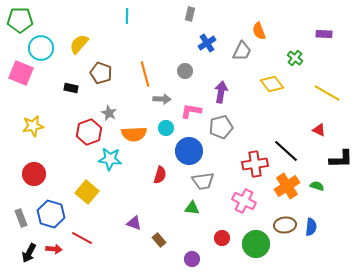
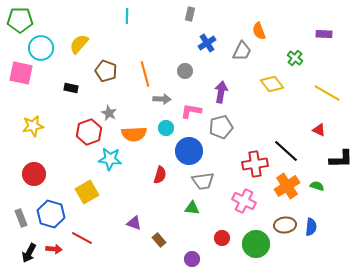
pink square at (21, 73): rotated 10 degrees counterclockwise
brown pentagon at (101, 73): moved 5 px right, 2 px up
yellow square at (87, 192): rotated 20 degrees clockwise
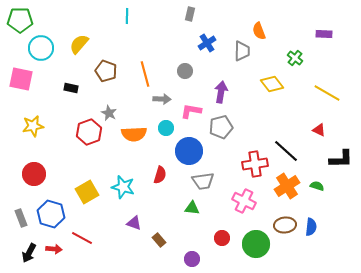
gray trapezoid at (242, 51): rotated 25 degrees counterclockwise
pink square at (21, 73): moved 6 px down
cyan star at (110, 159): moved 13 px right, 28 px down; rotated 10 degrees clockwise
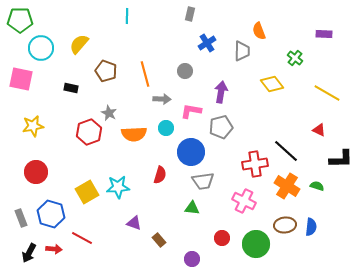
blue circle at (189, 151): moved 2 px right, 1 px down
red circle at (34, 174): moved 2 px right, 2 px up
orange cross at (287, 186): rotated 25 degrees counterclockwise
cyan star at (123, 187): moved 5 px left; rotated 20 degrees counterclockwise
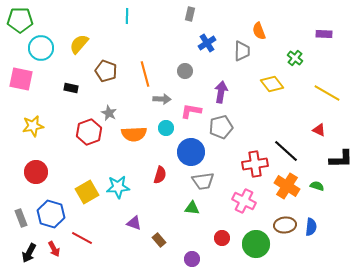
red arrow at (54, 249): rotated 56 degrees clockwise
